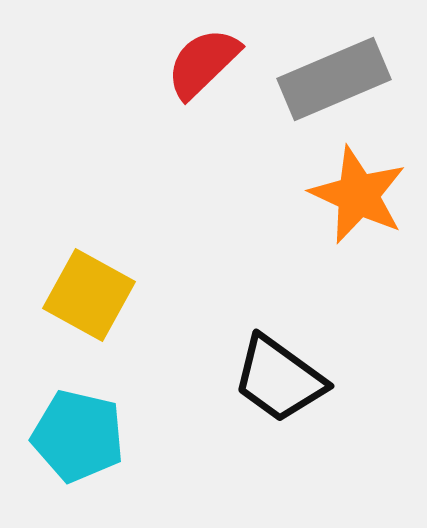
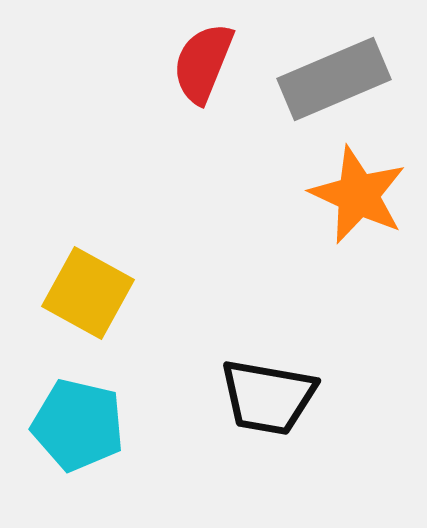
red semicircle: rotated 24 degrees counterclockwise
yellow square: moved 1 px left, 2 px up
black trapezoid: moved 11 px left, 18 px down; rotated 26 degrees counterclockwise
cyan pentagon: moved 11 px up
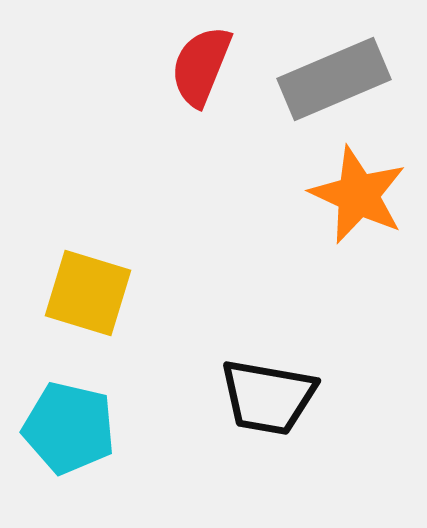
red semicircle: moved 2 px left, 3 px down
yellow square: rotated 12 degrees counterclockwise
cyan pentagon: moved 9 px left, 3 px down
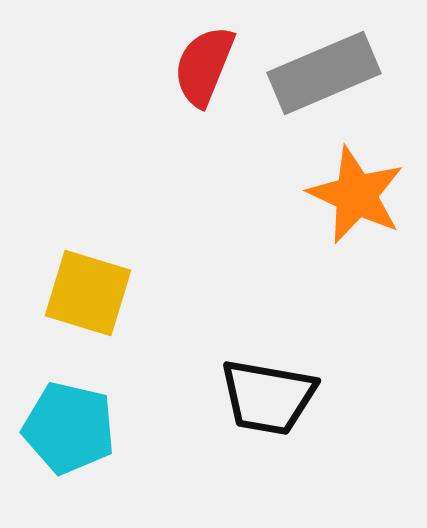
red semicircle: moved 3 px right
gray rectangle: moved 10 px left, 6 px up
orange star: moved 2 px left
